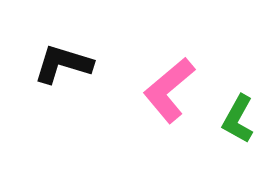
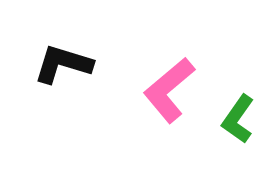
green L-shape: rotated 6 degrees clockwise
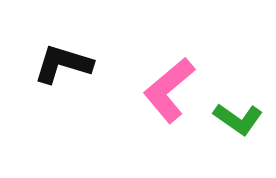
green L-shape: rotated 90 degrees counterclockwise
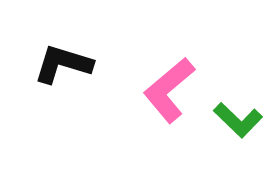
green L-shape: moved 1 px down; rotated 9 degrees clockwise
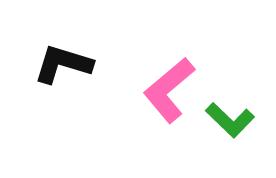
green L-shape: moved 8 px left
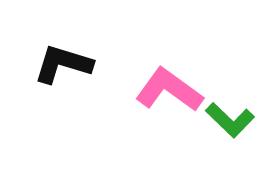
pink L-shape: rotated 76 degrees clockwise
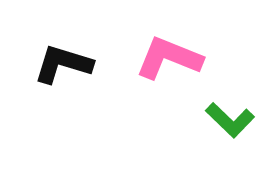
pink L-shape: moved 32 px up; rotated 14 degrees counterclockwise
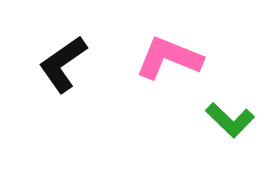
black L-shape: rotated 52 degrees counterclockwise
